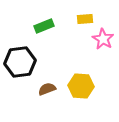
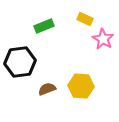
yellow rectangle: rotated 28 degrees clockwise
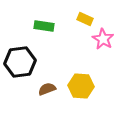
green rectangle: rotated 30 degrees clockwise
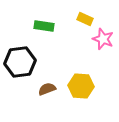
pink star: rotated 10 degrees counterclockwise
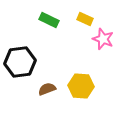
green rectangle: moved 5 px right, 6 px up; rotated 18 degrees clockwise
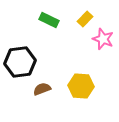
yellow rectangle: rotated 70 degrees counterclockwise
brown semicircle: moved 5 px left
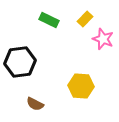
brown semicircle: moved 7 px left, 15 px down; rotated 132 degrees counterclockwise
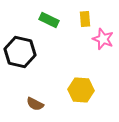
yellow rectangle: rotated 49 degrees counterclockwise
black hexagon: moved 10 px up; rotated 20 degrees clockwise
yellow hexagon: moved 4 px down
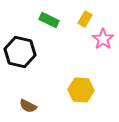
yellow rectangle: rotated 35 degrees clockwise
pink star: rotated 15 degrees clockwise
brown semicircle: moved 7 px left, 2 px down
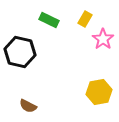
yellow hexagon: moved 18 px right, 2 px down; rotated 15 degrees counterclockwise
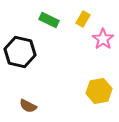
yellow rectangle: moved 2 px left
yellow hexagon: moved 1 px up
